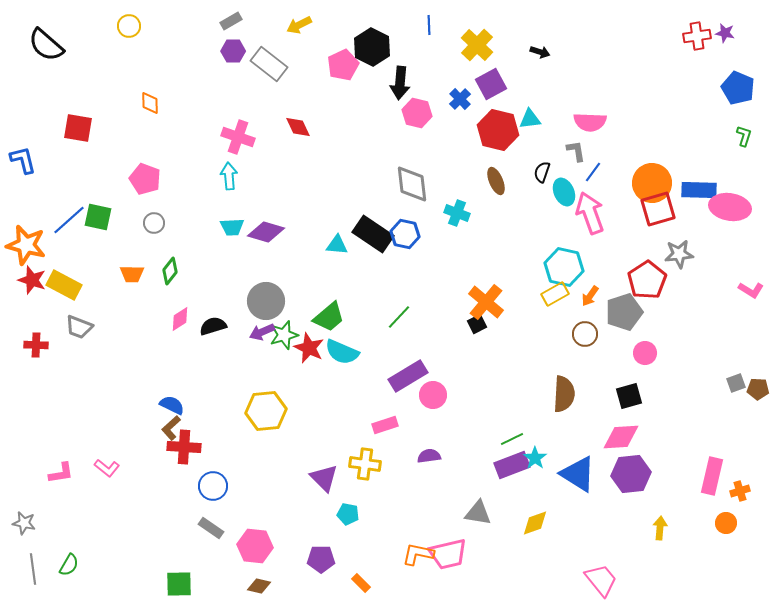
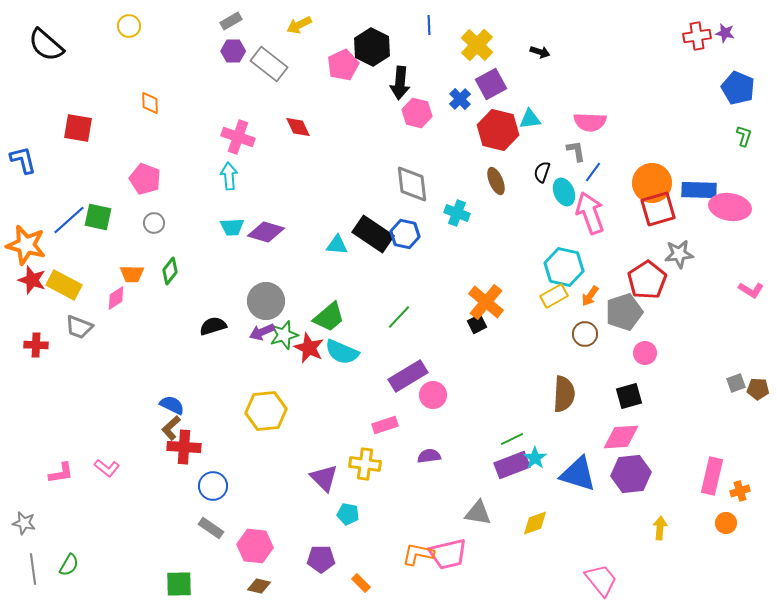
yellow rectangle at (555, 294): moved 1 px left, 2 px down
pink diamond at (180, 319): moved 64 px left, 21 px up
blue triangle at (578, 474): rotated 15 degrees counterclockwise
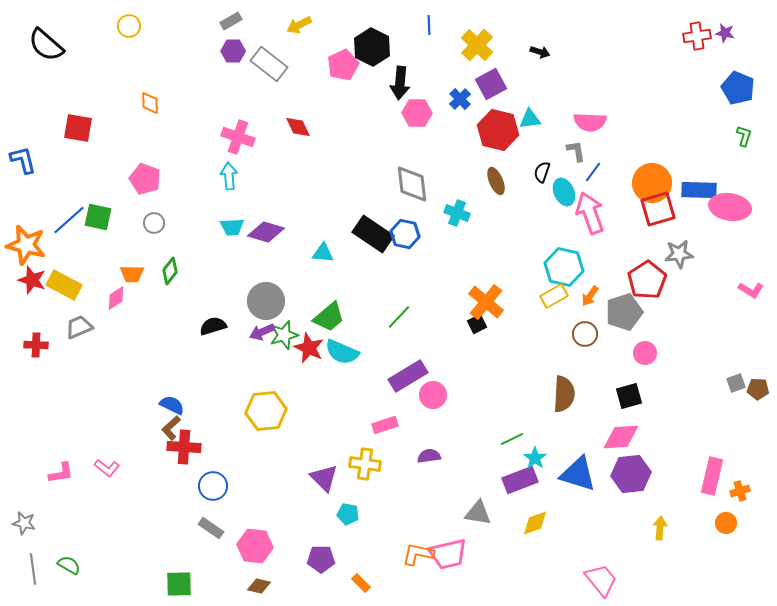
pink hexagon at (417, 113): rotated 12 degrees counterclockwise
cyan triangle at (337, 245): moved 14 px left, 8 px down
gray trapezoid at (79, 327): rotated 136 degrees clockwise
purple rectangle at (512, 465): moved 8 px right, 15 px down
green semicircle at (69, 565): rotated 90 degrees counterclockwise
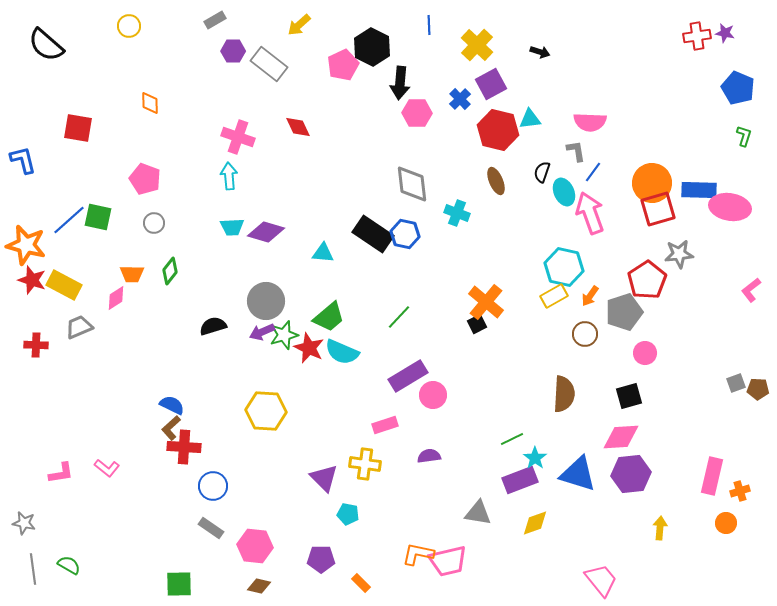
gray rectangle at (231, 21): moved 16 px left, 1 px up
yellow arrow at (299, 25): rotated 15 degrees counterclockwise
pink L-shape at (751, 290): rotated 110 degrees clockwise
yellow hexagon at (266, 411): rotated 9 degrees clockwise
pink trapezoid at (448, 554): moved 7 px down
